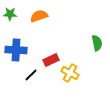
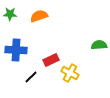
green semicircle: moved 2 px right, 2 px down; rotated 84 degrees counterclockwise
black line: moved 2 px down
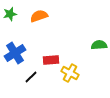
green star: rotated 16 degrees counterclockwise
blue cross: moved 1 px left, 3 px down; rotated 35 degrees counterclockwise
red rectangle: rotated 21 degrees clockwise
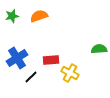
green star: moved 2 px right, 2 px down
green semicircle: moved 4 px down
blue cross: moved 2 px right, 5 px down
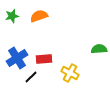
red rectangle: moved 7 px left, 1 px up
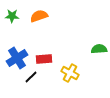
green star: rotated 16 degrees clockwise
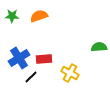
green semicircle: moved 2 px up
blue cross: moved 2 px right
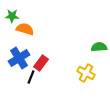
orange semicircle: moved 14 px left, 13 px down; rotated 36 degrees clockwise
red rectangle: moved 3 px left, 4 px down; rotated 49 degrees counterclockwise
yellow cross: moved 16 px right
black line: rotated 24 degrees counterclockwise
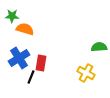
red rectangle: rotated 28 degrees counterclockwise
